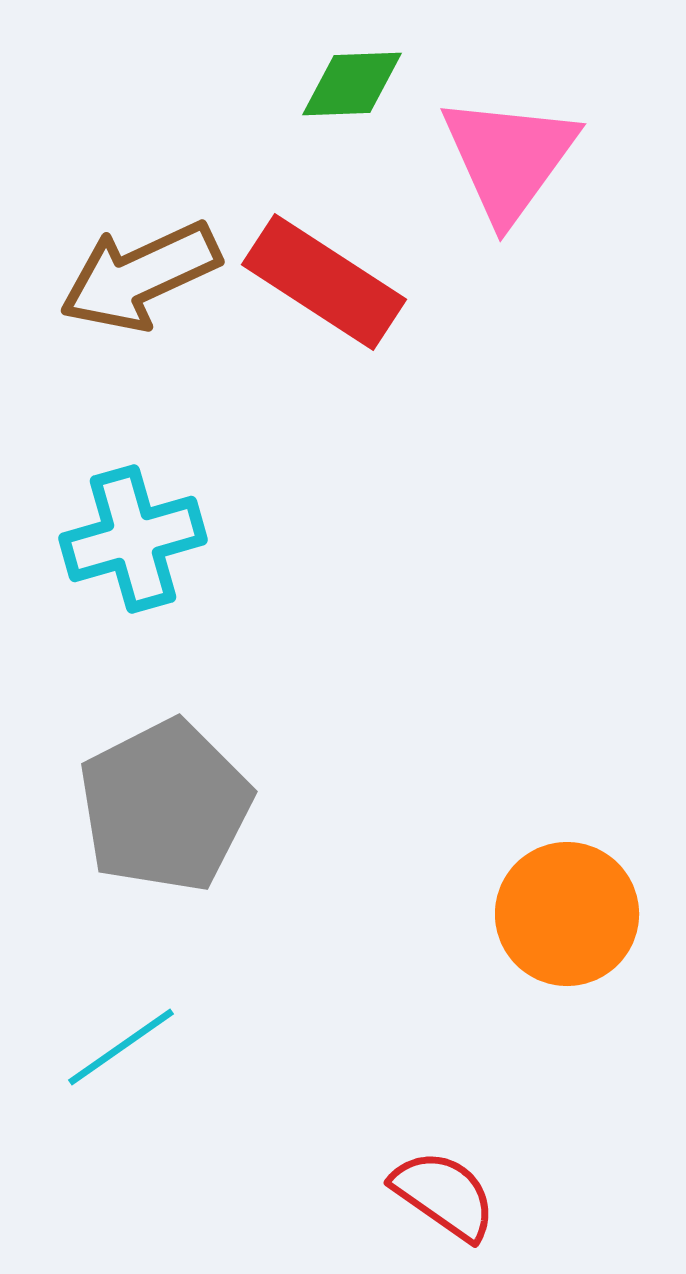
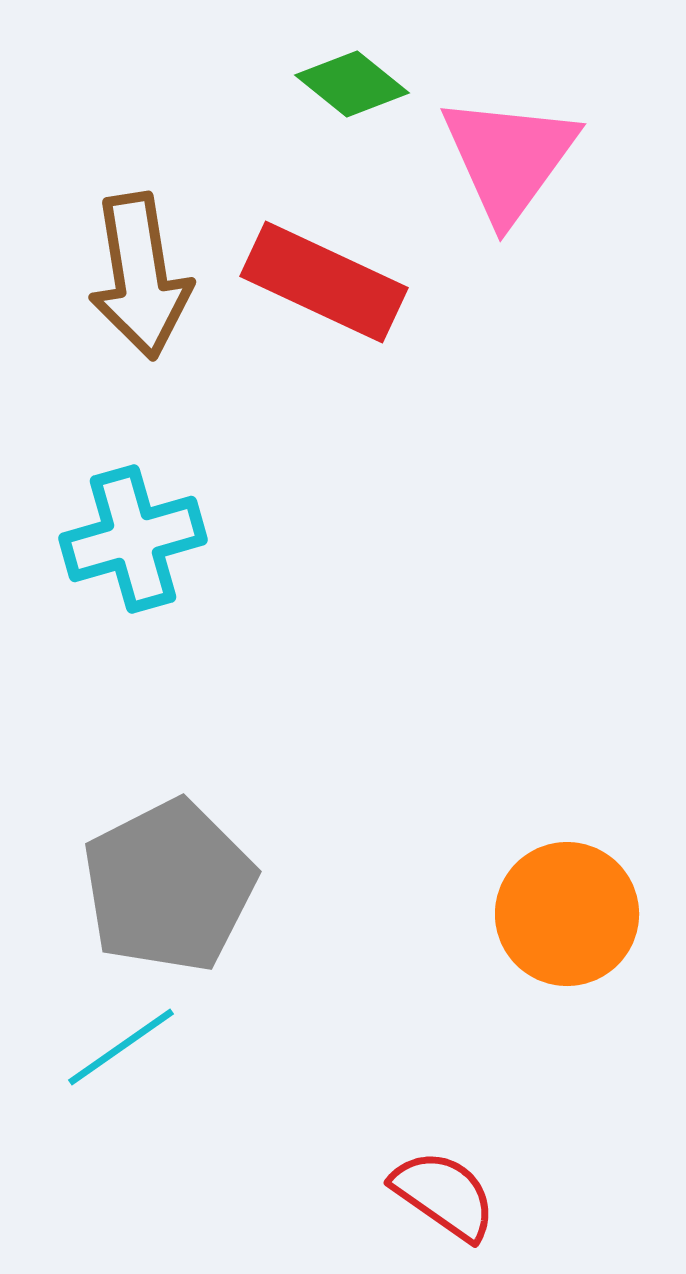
green diamond: rotated 41 degrees clockwise
brown arrow: rotated 74 degrees counterclockwise
red rectangle: rotated 8 degrees counterclockwise
gray pentagon: moved 4 px right, 80 px down
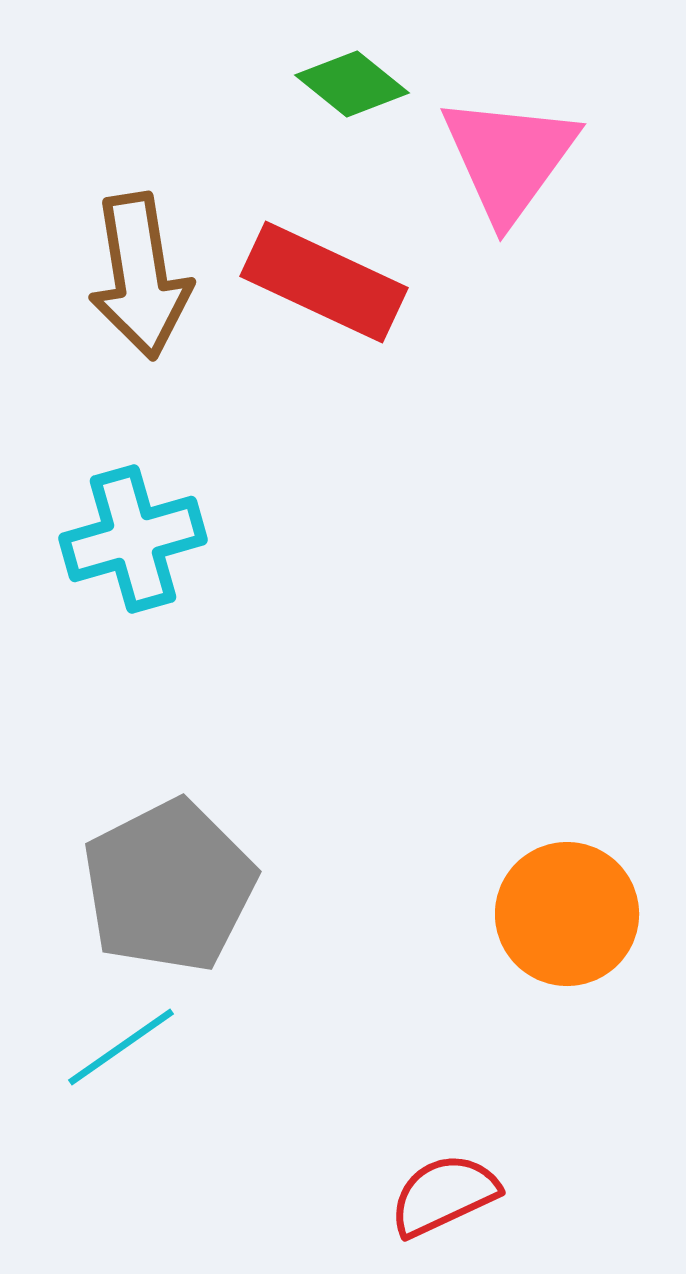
red semicircle: rotated 60 degrees counterclockwise
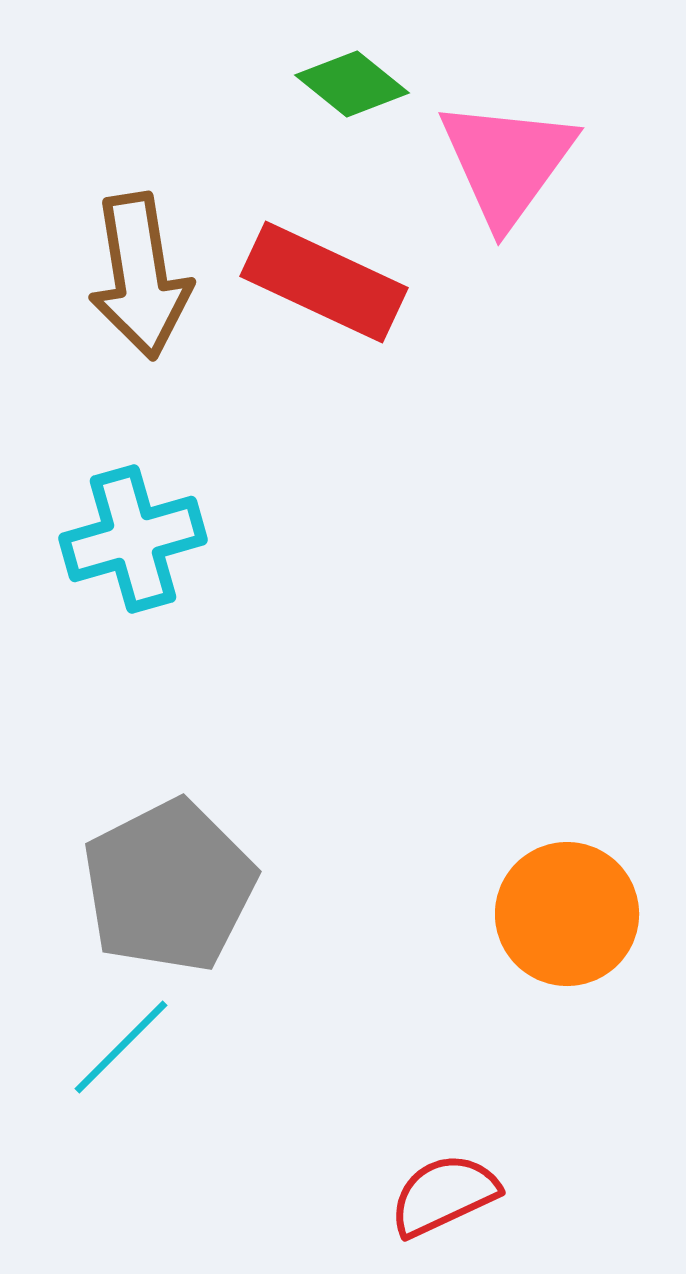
pink triangle: moved 2 px left, 4 px down
cyan line: rotated 10 degrees counterclockwise
